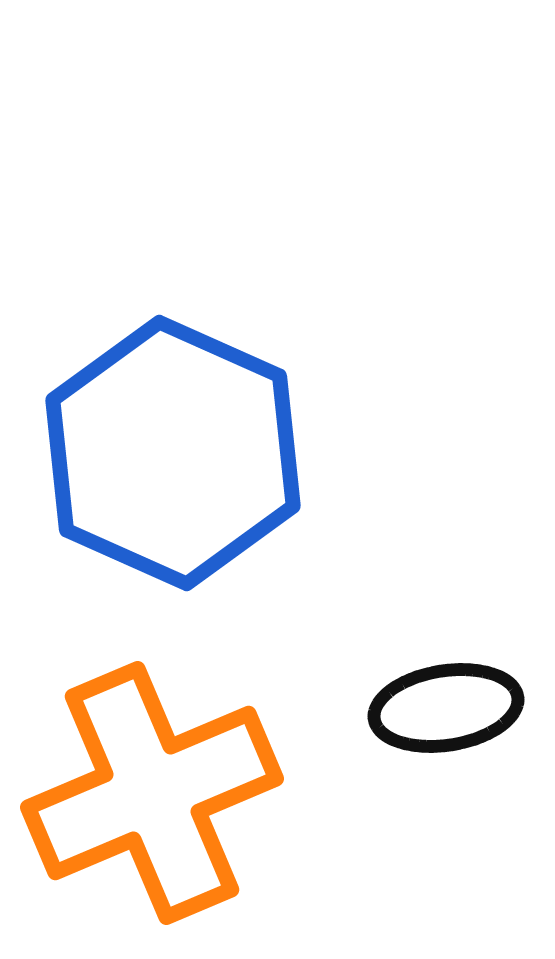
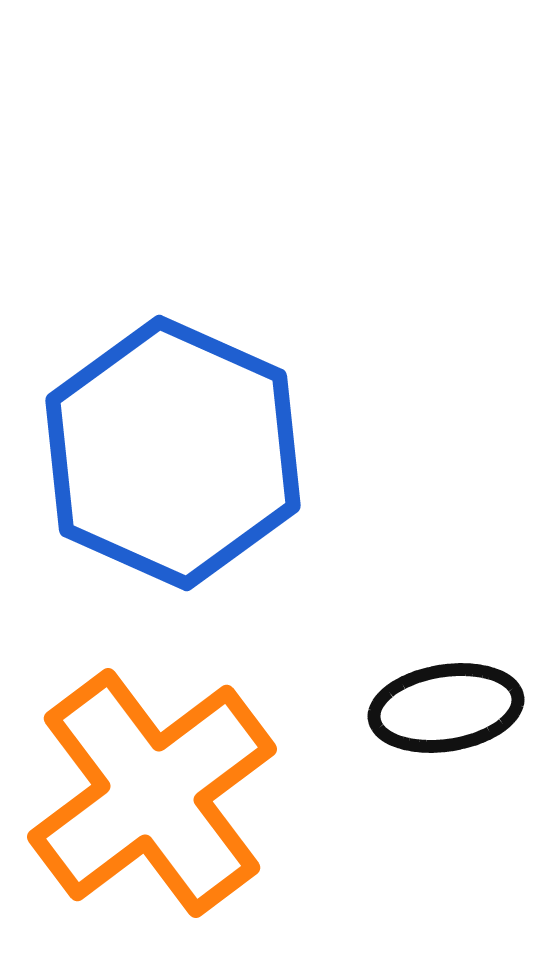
orange cross: rotated 14 degrees counterclockwise
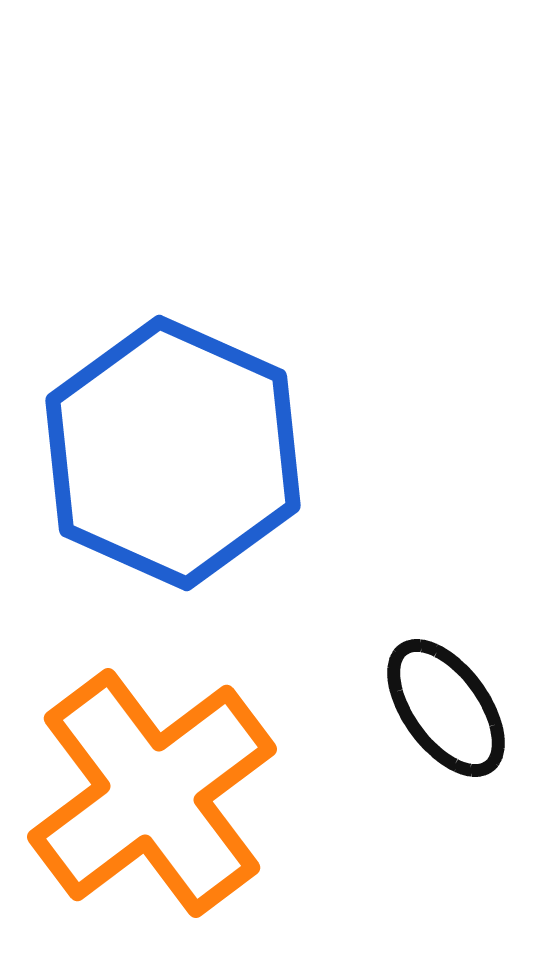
black ellipse: rotated 63 degrees clockwise
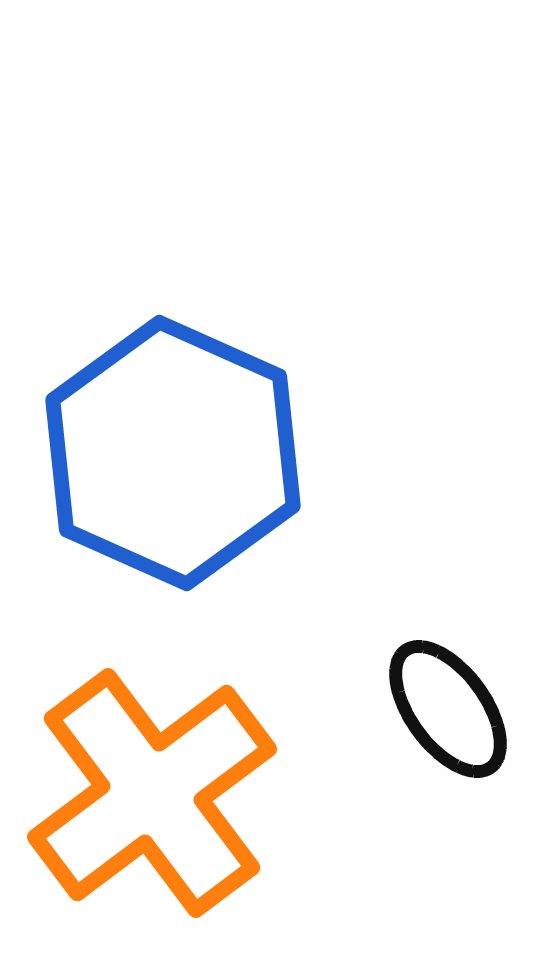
black ellipse: moved 2 px right, 1 px down
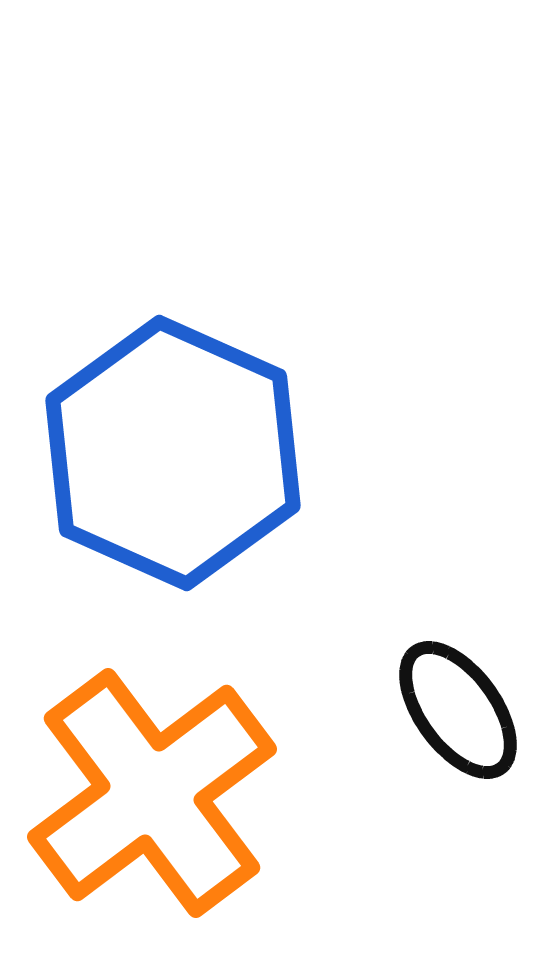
black ellipse: moved 10 px right, 1 px down
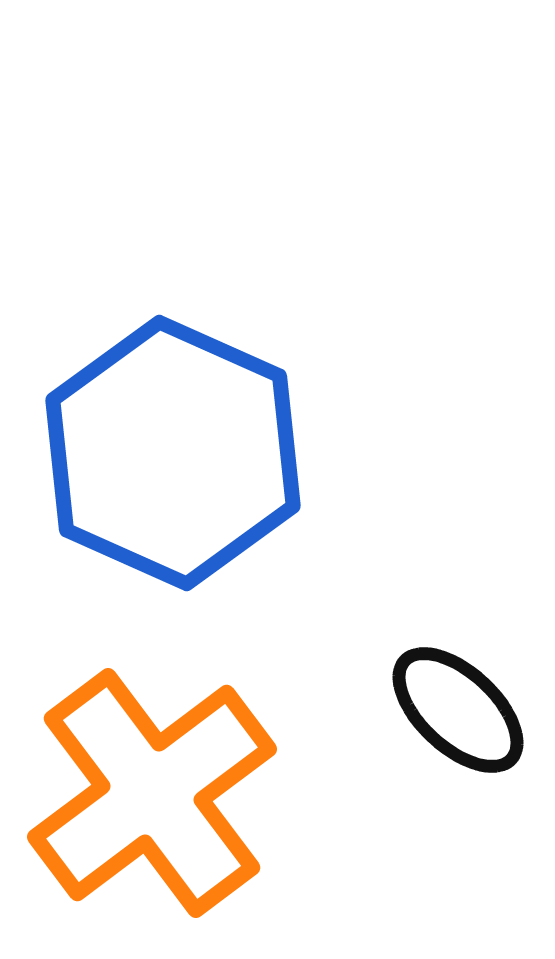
black ellipse: rotated 11 degrees counterclockwise
